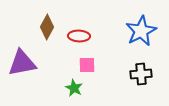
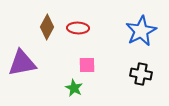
red ellipse: moved 1 px left, 8 px up
black cross: rotated 15 degrees clockwise
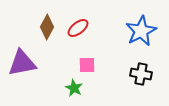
red ellipse: rotated 40 degrees counterclockwise
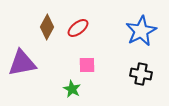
green star: moved 2 px left, 1 px down
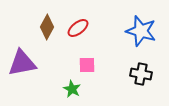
blue star: rotated 28 degrees counterclockwise
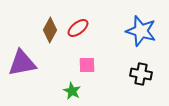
brown diamond: moved 3 px right, 3 px down
green star: moved 2 px down
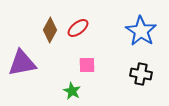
blue star: rotated 16 degrees clockwise
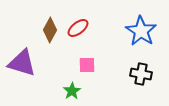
purple triangle: rotated 28 degrees clockwise
green star: rotated 12 degrees clockwise
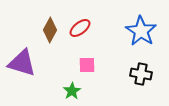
red ellipse: moved 2 px right
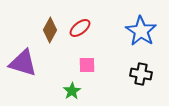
purple triangle: moved 1 px right
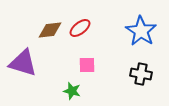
brown diamond: rotated 55 degrees clockwise
green star: rotated 24 degrees counterclockwise
